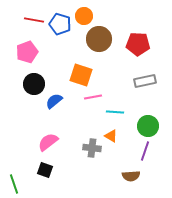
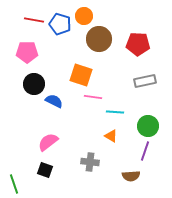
pink pentagon: rotated 20 degrees clockwise
pink line: rotated 18 degrees clockwise
blue semicircle: rotated 66 degrees clockwise
gray cross: moved 2 px left, 14 px down
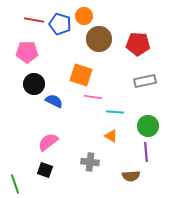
purple line: moved 1 px right, 1 px down; rotated 24 degrees counterclockwise
green line: moved 1 px right
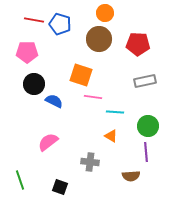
orange circle: moved 21 px right, 3 px up
black square: moved 15 px right, 17 px down
green line: moved 5 px right, 4 px up
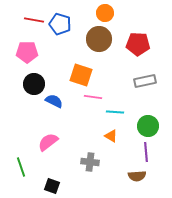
brown semicircle: moved 6 px right
green line: moved 1 px right, 13 px up
black square: moved 8 px left, 1 px up
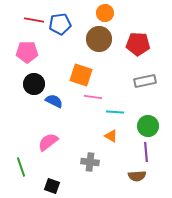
blue pentagon: rotated 25 degrees counterclockwise
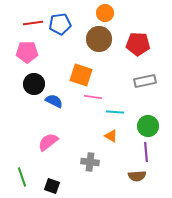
red line: moved 1 px left, 3 px down; rotated 18 degrees counterclockwise
green line: moved 1 px right, 10 px down
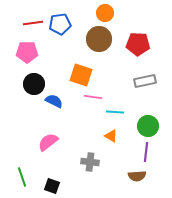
purple line: rotated 12 degrees clockwise
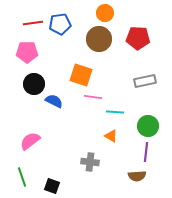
red pentagon: moved 6 px up
pink semicircle: moved 18 px left, 1 px up
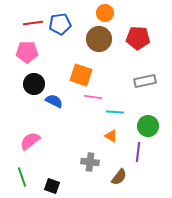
purple line: moved 8 px left
brown semicircle: moved 18 px left, 1 px down; rotated 48 degrees counterclockwise
